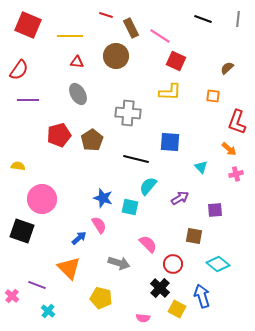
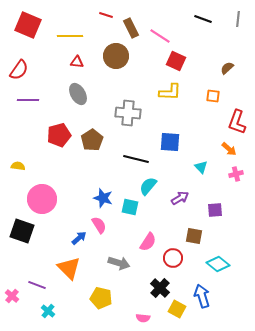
pink semicircle at (148, 244): moved 2 px up; rotated 78 degrees clockwise
red circle at (173, 264): moved 6 px up
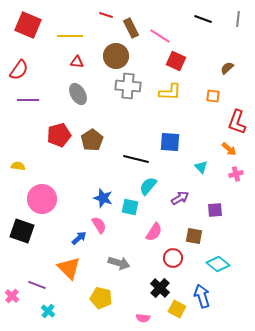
gray cross at (128, 113): moved 27 px up
pink semicircle at (148, 242): moved 6 px right, 10 px up
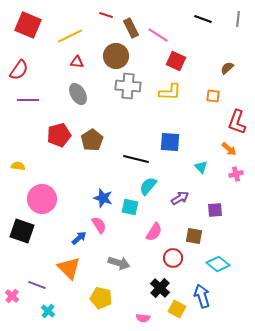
yellow line at (70, 36): rotated 25 degrees counterclockwise
pink line at (160, 36): moved 2 px left, 1 px up
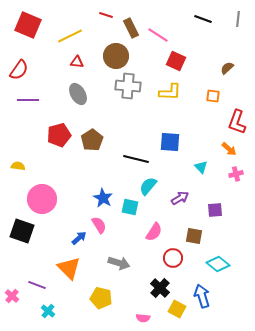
blue star at (103, 198): rotated 12 degrees clockwise
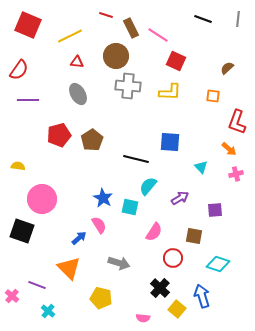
cyan diamond at (218, 264): rotated 20 degrees counterclockwise
yellow square at (177, 309): rotated 12 degrees clockwise
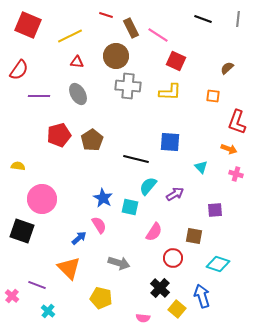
purple line at (28, 100): moved 11 px right, 4 px up
orange arrow at (229, 149): rotated 21 degrees counterclockwise
pink cross at (236, 174): rotated 32 degrees clockwise
purple arrow at (180, 198): moved 5 px left, 4 px up
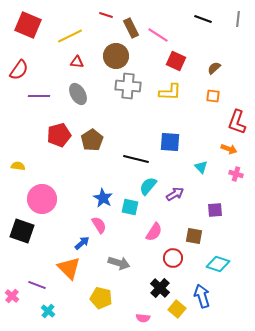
brown semicircle at (227, 68): moved 13 px left
blue arrow at (79, 238): moved 3 px right, 5 px down
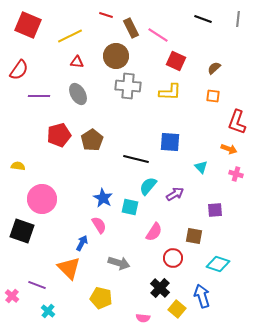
blue arrow at (82, 243): rotated 21 degrees counterclockwise
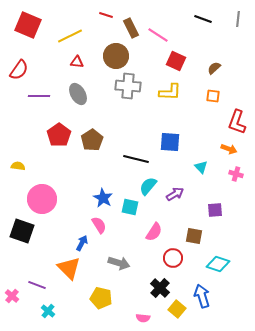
red pentagon at (59, 135): rotated 20 degrees counterclockwise
